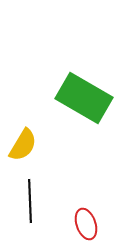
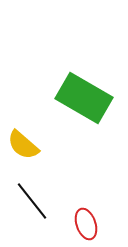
yellow semicircle: rotated 100 degrees clockwise
black line: moved 2 px right; rotated 36 degrees counterclockwise
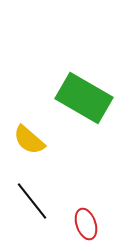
yellow semicircle: moved 6 px right, 5 px up
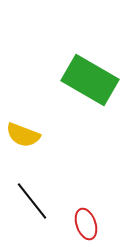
green rectangle: moved 6 px right, 18 px up
yellow semicircle: moved 6 px left, 5 px up; rotated 20 degrees counterclockwise
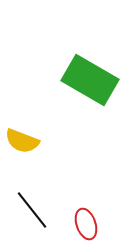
yellow semicircle: moved 1 px left, 6 px down
black line: moved 9 px down
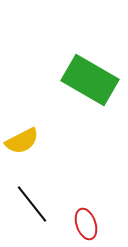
yellow semicircle: rotated 48 degrees counterclockwise
black line: moved 6 px up
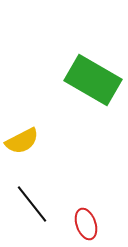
green rectangle: moved 3 px right
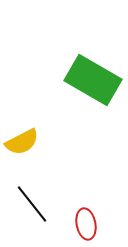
yellow semicircle: moved 1 px down
red ellipse: rotated 8 degrees clockwise
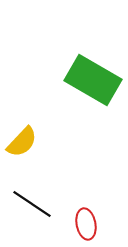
yellow semicircle: rotated 20 degrees counterclockwise
black line: rotated 18 degrees counterclockwise
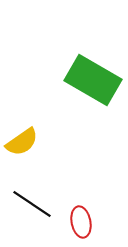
yellow semicircle: rotated 12 degrees clockwise
red ellipse: moved 5 px left, 2 px up
